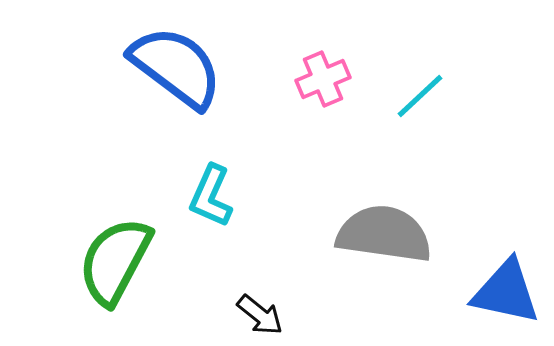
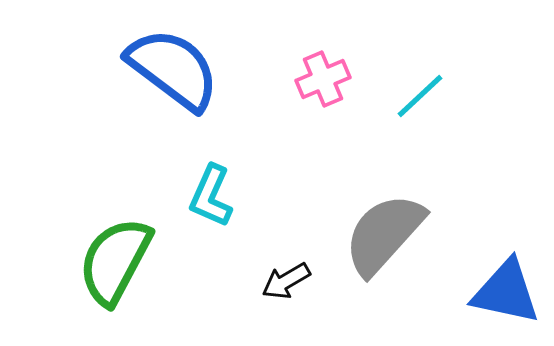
blue semicircle: moved 3 px left, 2 px down
gray semicircle: rotated 56 degrees counterclockwise
black arrow: moved 26 px right, 34 px up; rotated 111 degrees clockwise
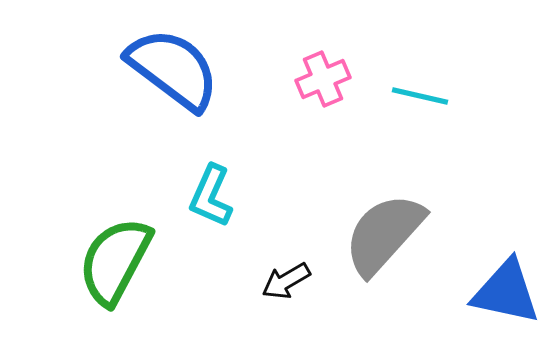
cyan line: rotated 56 degrees clockwise
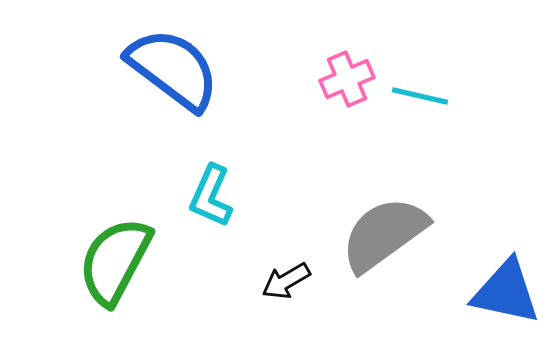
pink cross: moved 24 px right
gray semicircle: rotated 12 degrees clockwise
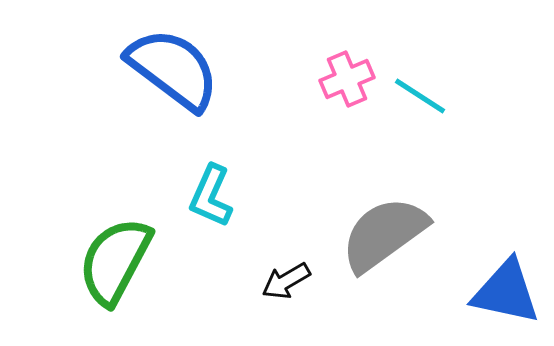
cyan line: rotated 20 degrees clockwise
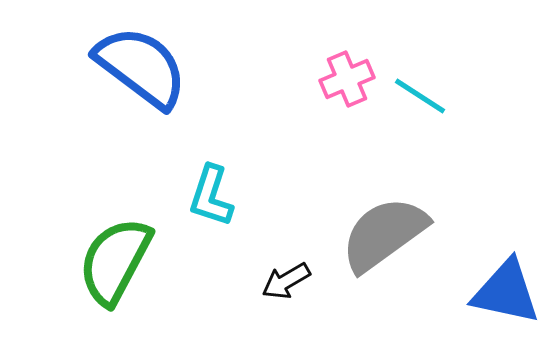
blue semicircle: moved 32 px left, 2 px up
cyan L-shape: rotated 6 degrees counterclockwise
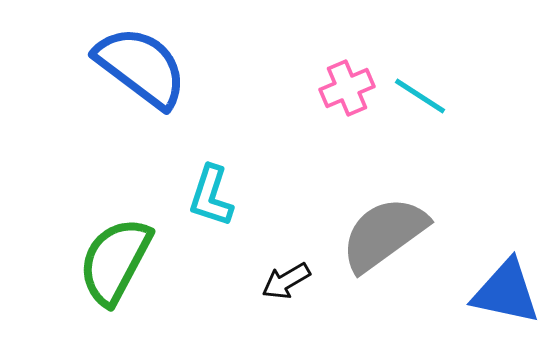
pink cross: moved 9 px down
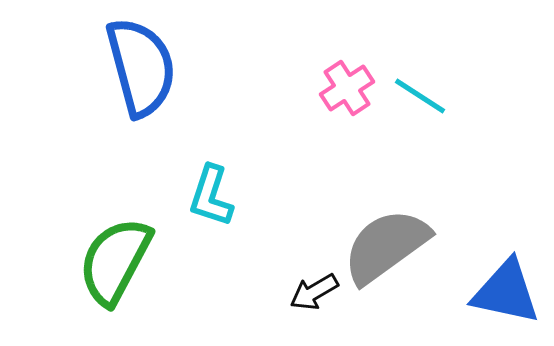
blue semicircle: rotated 38 degrees clockwise
pink cross: rotated 10 degrees counterclockwise
gray semicircle: moved 2 px right, 12 px down
black arrow: moved 28 px right, 11 px down
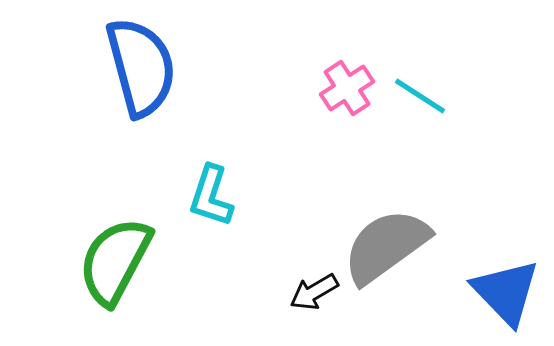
blue triangle: rotated 34 degrees clockwise
